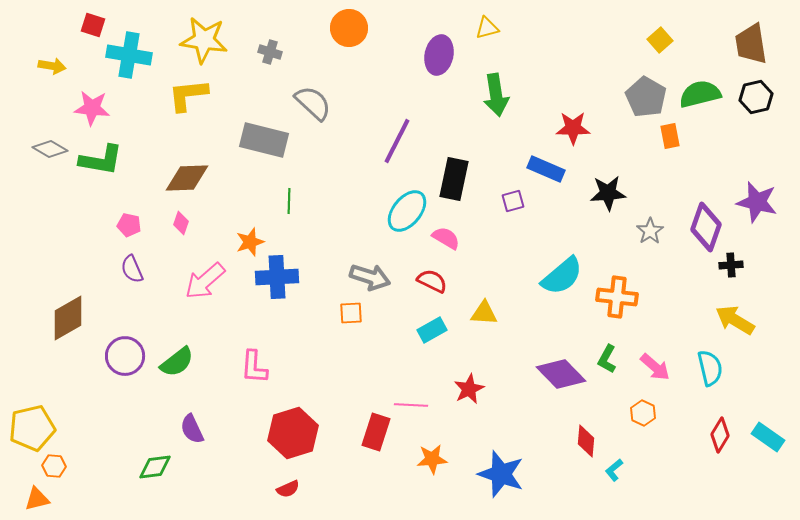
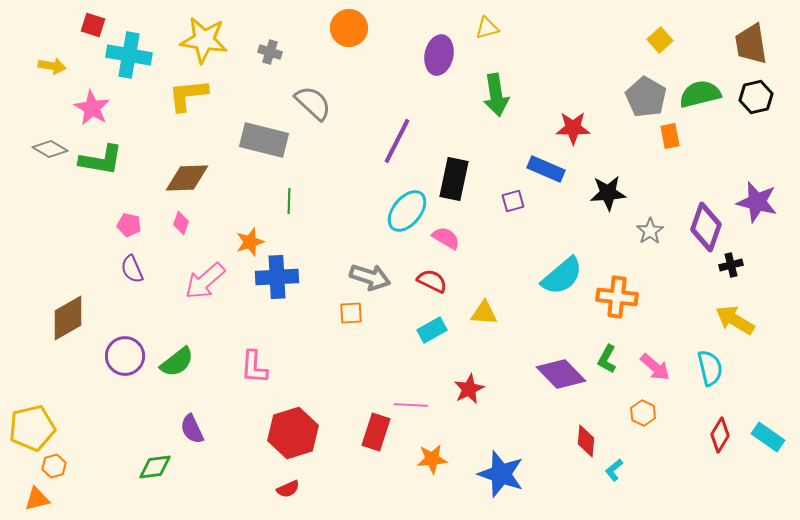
pink star at (92, 108): rotated 24 degrees clockwise
black cross at (731, 265): rotated 10 degrees counterclockwise
orange hexagon at (54, 466): rotated 20 degrees counterclockwise
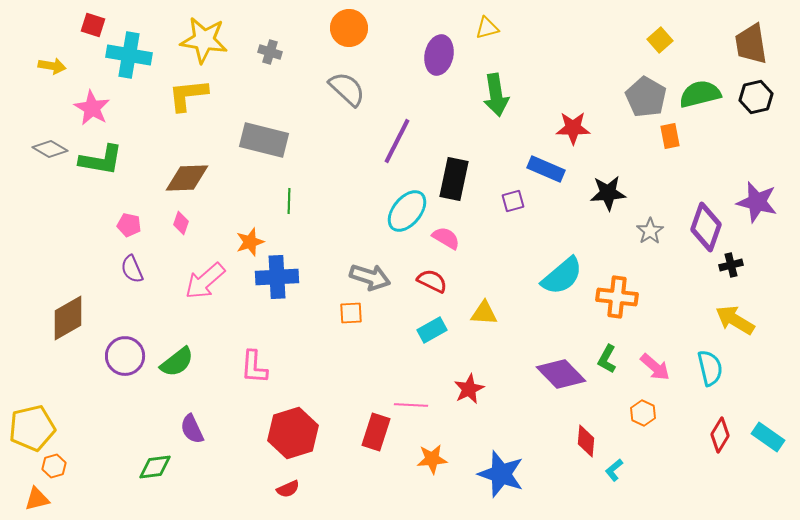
gray semicircle at (313, 103): moved 34 px right, 14 px up
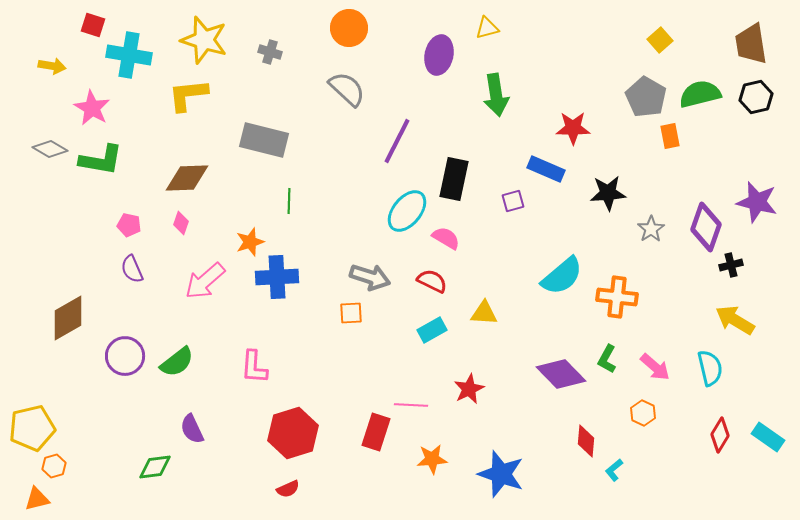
yellow star at (204, 40): rotated 9 degrees clockwise
gray star at (650, 231): moved 1 px right, 2 px up
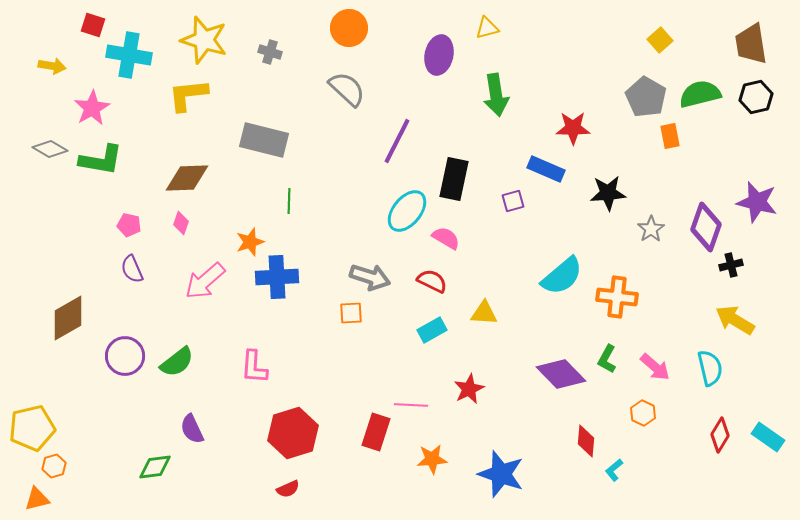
pink star at (92, 108): rotated 12 degrees clockwise
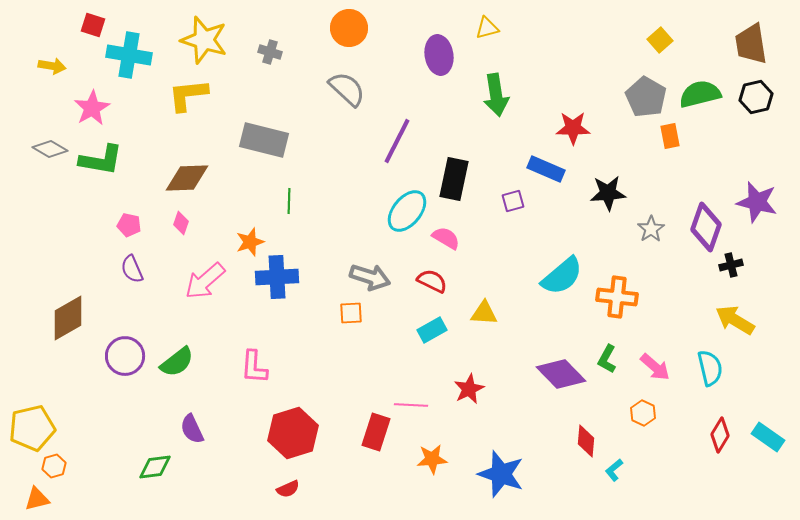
purple ellipse at (439, 55): rotated 21 degrees counterclockwise
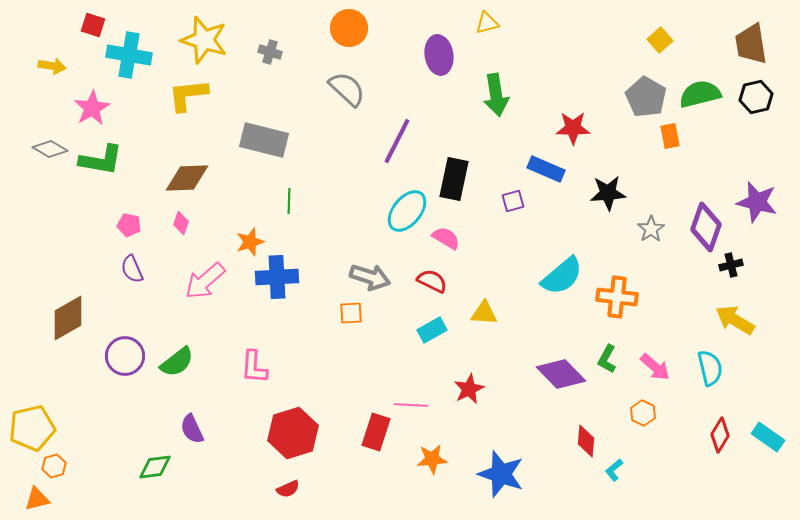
yellow triangle at (487, 28): moved 5 px up
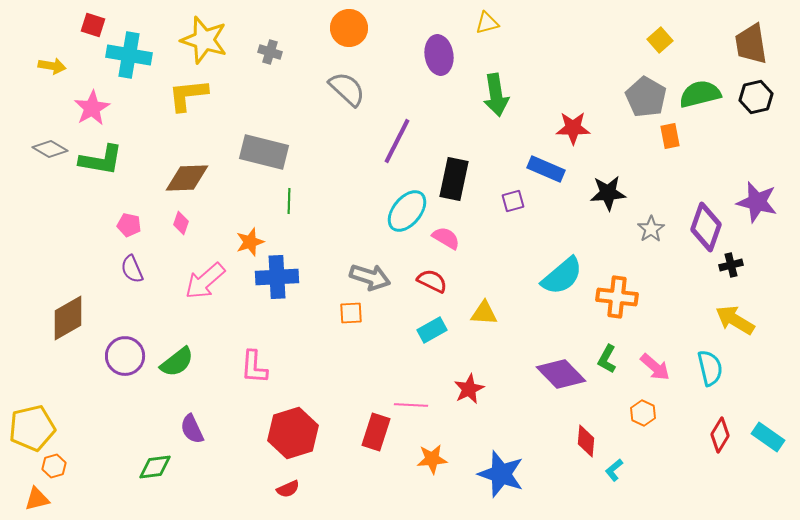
gray rectangle at (264, 140): moved 12 px down
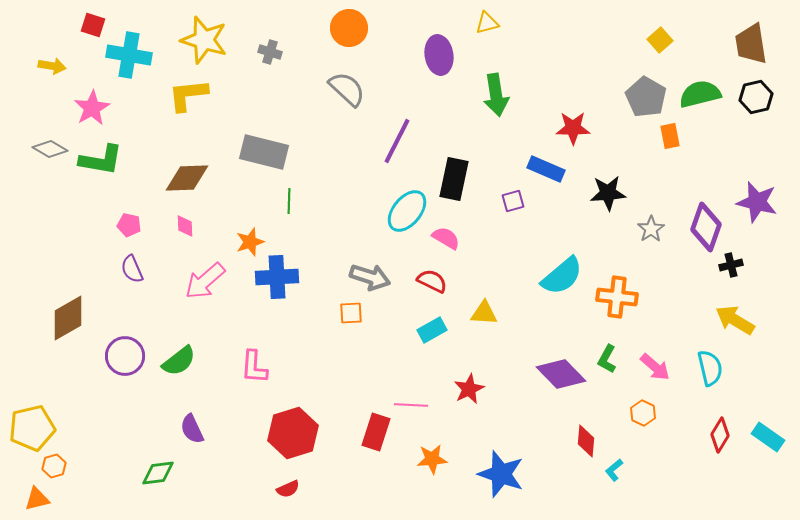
pink diamond at (181, 223): moved 4 px right, 3 px down; rotated 20 degrees counterclockwise
green semicircle at (177, 362): moved 2 px right, 1 px up
green diamond at (155, 467): moved 3 px right, 6 px down
